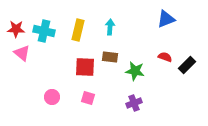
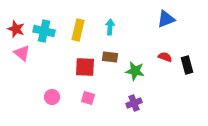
red star: rotated 18 degrees clockwise
black rectangle: rotated 60 degrees counterclockwise
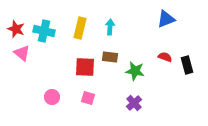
yellow rectangle: moved 2 px right, 2 px up
purple cross: rotated 21 degrees counterclockwise
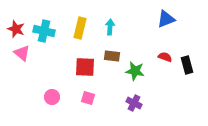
brown rectangle: moved 2 px right, 1 px up
purple cross: rotated 21 degrees counterclockwise
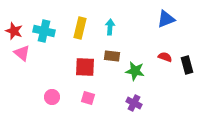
red star: moved 2 px left, 2 px down
